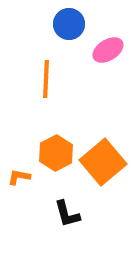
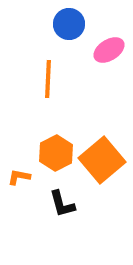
pink ellipse: moved 1 px right
orange line: moved 2 px right
orange square: moved 1 px left, 2 px up
black L-shape: moved 5 px left, 10 px up
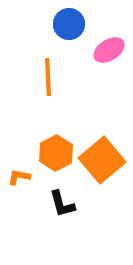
orange line: moved 2 px up; rotated 6 degrees counterclockwise
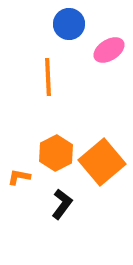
orange square: moved 2 px down
black L-shape: rotated 128 degrees counterclockwise
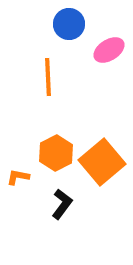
orange L-shape: moved 1 px left
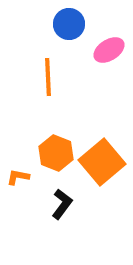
orange hexagon: rotated 12 degrees counterclockwise
